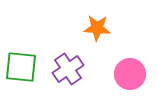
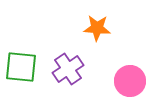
pink circle: moved 7 px down
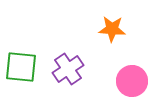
orange star: moved 15 px right, 1 px down
pink circle: moved 2 px right
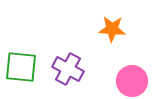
purple cross: rotated 28 degrees counterclockwise
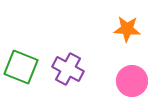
orange star: moved 15 px right
green square: rotated 16 degrees clockwise
